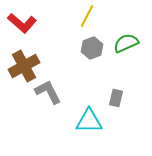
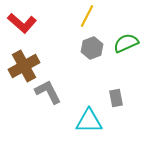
gray rectangle: rotated 24 degrees counterclockwise
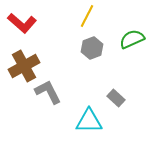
green semicircle: moved 6 px right, 4 px up
gray rectangle: rotated 36 degrees counterclockwise
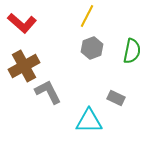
green semicircle: moved 12 px down; rotated 125 degrees clockwise
gray rectangle: rotated 18 degrees counterclockwise
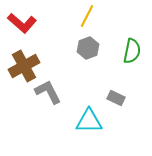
gray hexagon: moved 4 px left
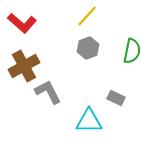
yellow line: rotated 15 degrees clockwise
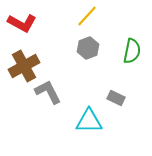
red L-shape: rotated 12 degrees counterclockwise
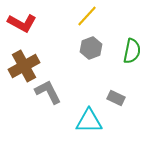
gray hexagon: moved 3 px right
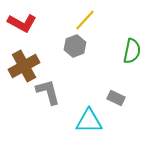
yellow line: moved 2 px left, 4 px down
gray hexagon: moved 16 px left, 2 px up
gray L-shape: rotated 12 degrees clockwise
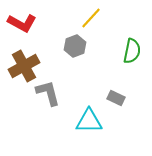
yellow line: moved 6 px right, 2 px up
gray L-shape: moved 1 px down
